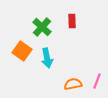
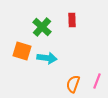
red rectangle: moved 1 px up
orange square: rotated 18 degrees counterclockwise
cyan arrow: rotated 72 degrees counterclockwise
orange semicircle: rotated 60 degrees counterclockwise
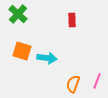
green cross: moved 24 px left, 13 px up
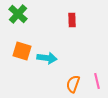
pink line: rotated 35 degrees counterclockwise
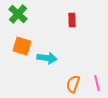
orange square: moved 5 px up
pink line: moved 2 px down
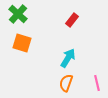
red rectangle: rotated 40 degrees clockwise
orange square: moved 3 px up
cyan arrow: moved 21 px right; rotated 66 degrees counterclockwise
orange semicircle: moved 7 px left, 1 px up
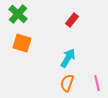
orange semicircle: moved 1 px right
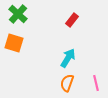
orange square: moved 8 px left
pink line: moved 1 px left
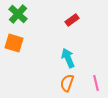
red rectangle: rotated 16 degrees clockwise
cyan arrow: rotated 54 degrees counterclockwise
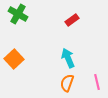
green cross: rotated 12 degrees counterclockwise
orange square: moved 16 px down; rotated 30 degrees clockwise
pink line: moved 1 px right, 1 px up
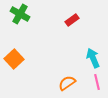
green cross: moved 2 px right
cyan arrow: moved 25 px right
orange semicircle: rotated 36 degrees clockwise
